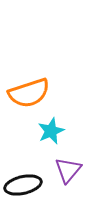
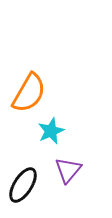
orange semicircle: rotated 42 degrees counterclockwise
black ellipse: rotated 45 degrees counterclockwise
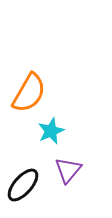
black ellipse: rotated 9 degrees clockwise
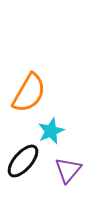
black ellipse: moved 24 px up
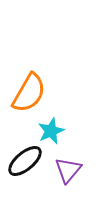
black ellipse: moved 2 px right; rotated 9 degrees clockwise
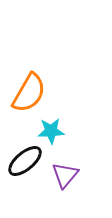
cyan star: rotated 20 degrees clockwise
purple triangle: moved 3 px left, 5 px down
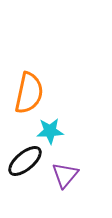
orange semicircle: rotated 18 degrees counterclockwise
cyan star: moved 1 px left
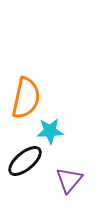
orange semicircle: moved 3 px left, 5 px down
purple triangle: moved 4 px right, 5 px down
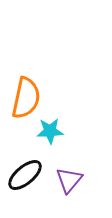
black ellipse: moved 14 px down
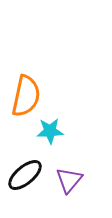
orange semicircle: moved 2 px up
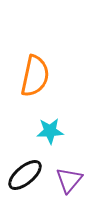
orange semicircle: moved 9 px right, 20 px up
